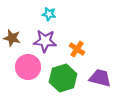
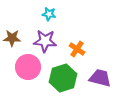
brown star: rotated 12 degrees counterclockwise
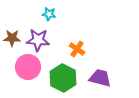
purple star: moved 7 px left, 1 px up
green hexagon: rotated 16 degrees counterclockwise
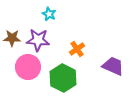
cyan star: rotated 16 degrees clockwise
orange cross: rotated 21 degrees clockwise
purple trapezoid: moved 13 px right, 12 px up; rotated 10 degrees clockwise
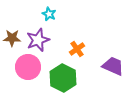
purple star: rotated 25 degrees counterclockwise
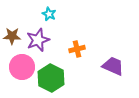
brown star: moved 2 px up
orange cross: rotated 21 degrees clockwise
pink circle: moved 6 px left
green hexagon: moved 12 px left
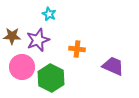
orange cross: rotated 21 degrees clockwise
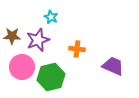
cyan star: moved 2 px right, 3 px down
green hexagon: moved 1 px up; rotated 20 degrees clockwise
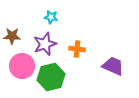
cyan star: rotated 16 degrees counterclockwise
purple star: moved 7 px right, 4 px down
pink circle: moved 1 px up
